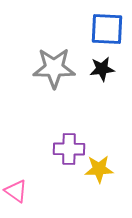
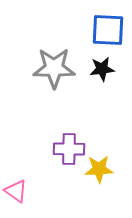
blue square: moved 1 px right, 1 px down
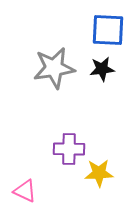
gray star: rotated 9 degrees counterclockwise
yellow star: moved 4 px down
pink triangle: moved 9 px right; rotated 10 degrees counterclockwise
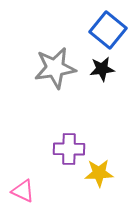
blue square: rotated 36 degrees clockwise
gray star: moved 1 px right
pink triangle: moved 2 px left
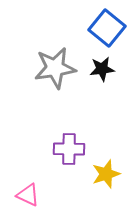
blue square: moved 1 px left, 2 px up
yellow star: moved 7 px right, 1 px down; rotated 16 degrees counterclockwise
pink triangle: moved 5 px right, 4 px down
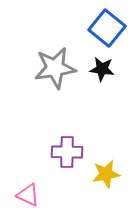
black star: rotated 15 degrees clockwise
purple cross: moved 2 px left, 3 px down
yellow star: rotated 8 degrees clockwise
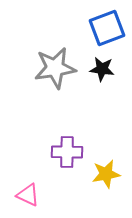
blue square: rotated 30 degrees clockwise
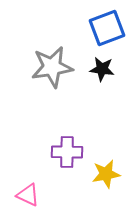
gray star: moved 3 px left, 1 px up
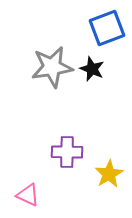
black star: moved 10 px left; rotated 15 degrees clockwise
yellow star: moved 3 px right; rotated 20 degrees counterclockwise
